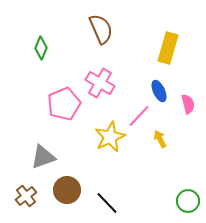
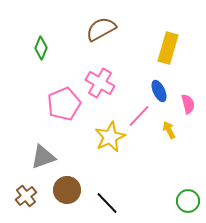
brown semicircle: rotated 96 degrees counterclockwise
yellow arrow: moved 9 px right, 9 px up
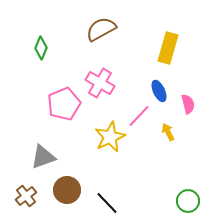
yellow arrow: moved 1 px left, 2 px down
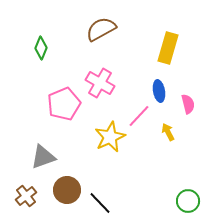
blue ellipse: rotated 15 degrees clockwise
black line: moved 7 px left
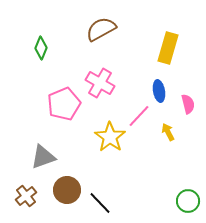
yellow star: rotated 12 degrees counterclockwise
